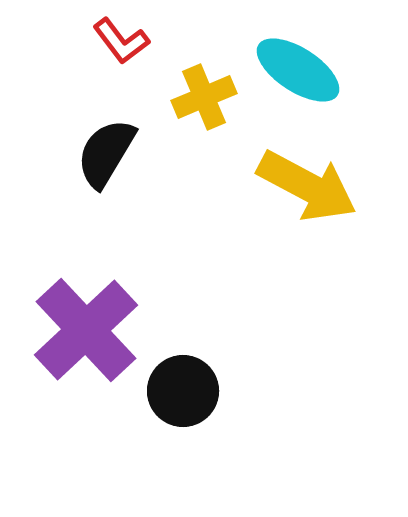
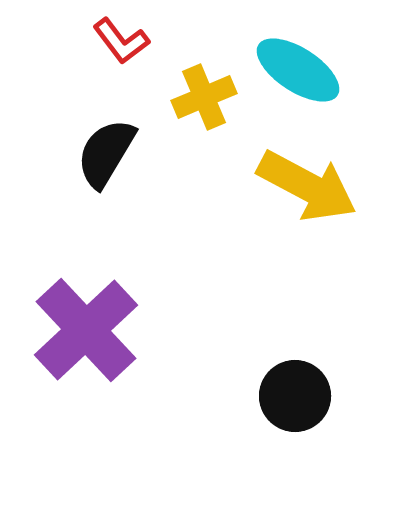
black circle: moved 112 px right, 5 px down
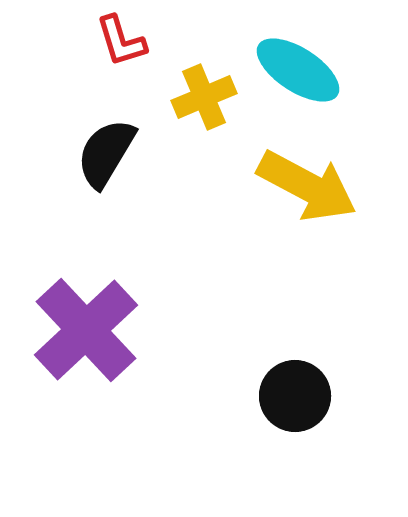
red L-shape: rotated 20 degrees clockwise
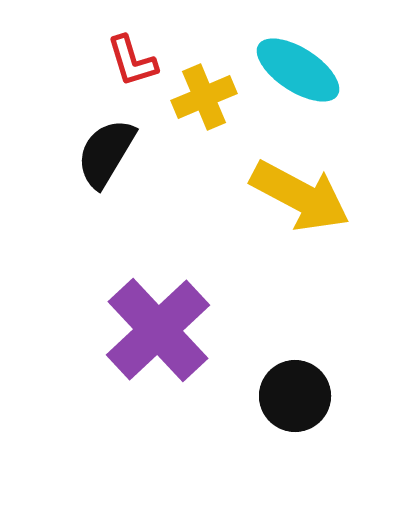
red L-shape: moved 11 px right, 20 px down
yellow arrow: moved 7 px left, 10 px down
purple cross: moved 72 px right
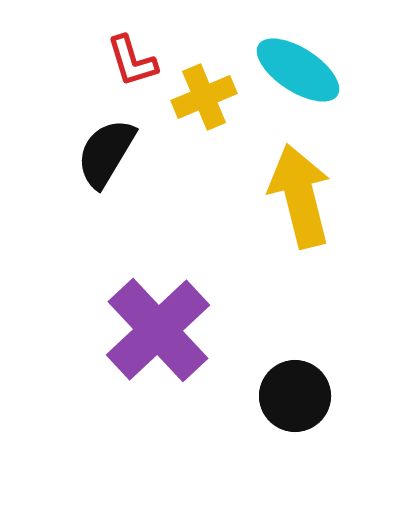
yellow arrow: rotated 132 degrees counterclockwise
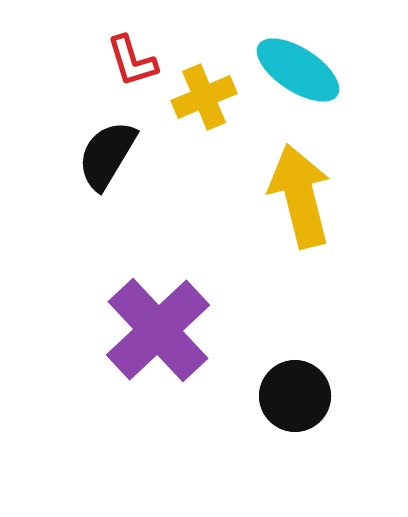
black semicircle: moved 1 px right, 2 px down
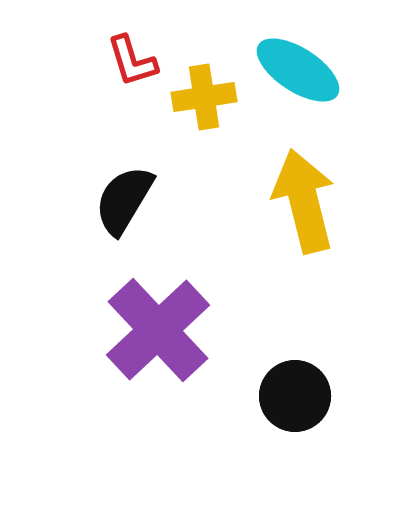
yellow cross: rotated 14 degrees clockwise
black semicircle: moved 17 px right, 45 px down
yellow arrow: moved 4 px right, 5 px down
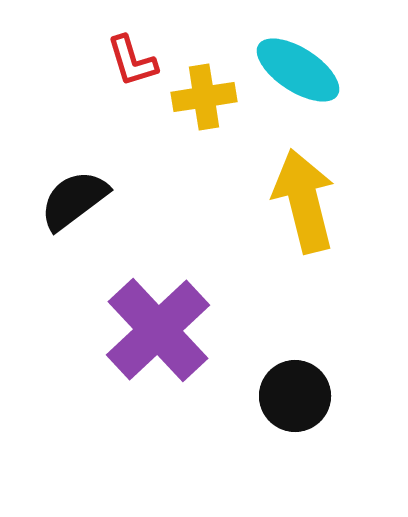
black semicircle: moved 50 px left; rotated 22 degrees clockwise
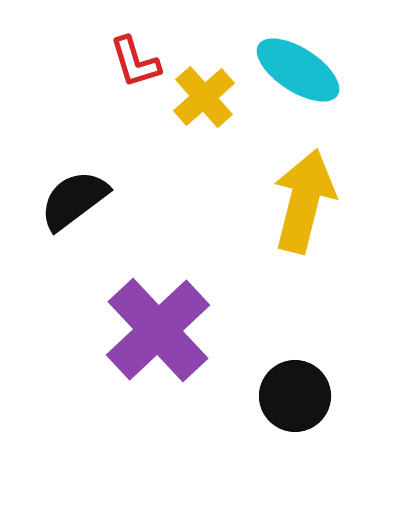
red L-shape: moved 3 px right, 1 px down
yellow cross: rotated 32 degrees counterclockwise
yellow arrow: rotated 28 degrees clockwise
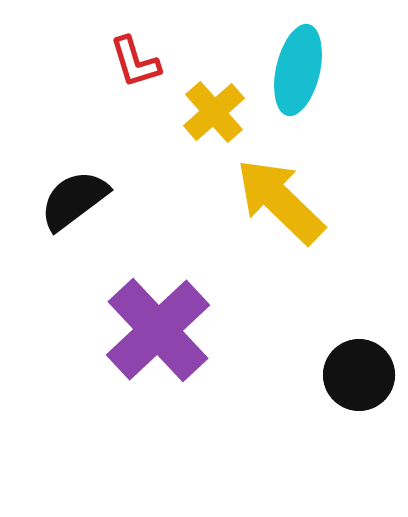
cyan ellipse: rotated 70 degrees clockwise
yellow cross: moved 10 px right, 15 px down
yellow arrow: moved 24 px left; rotated 60 degrees counterclockwise
black circle: moved 64 px right, 21 px up
